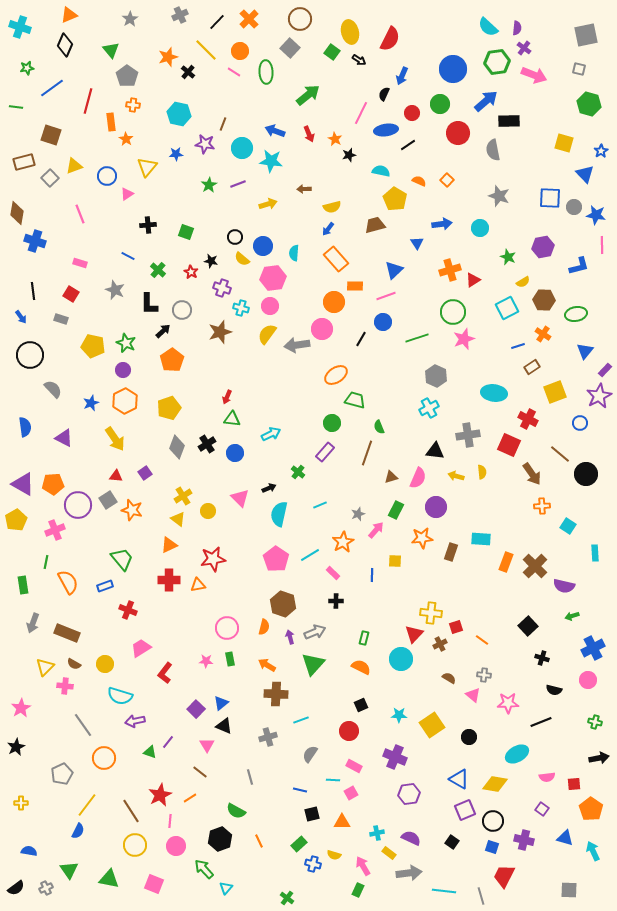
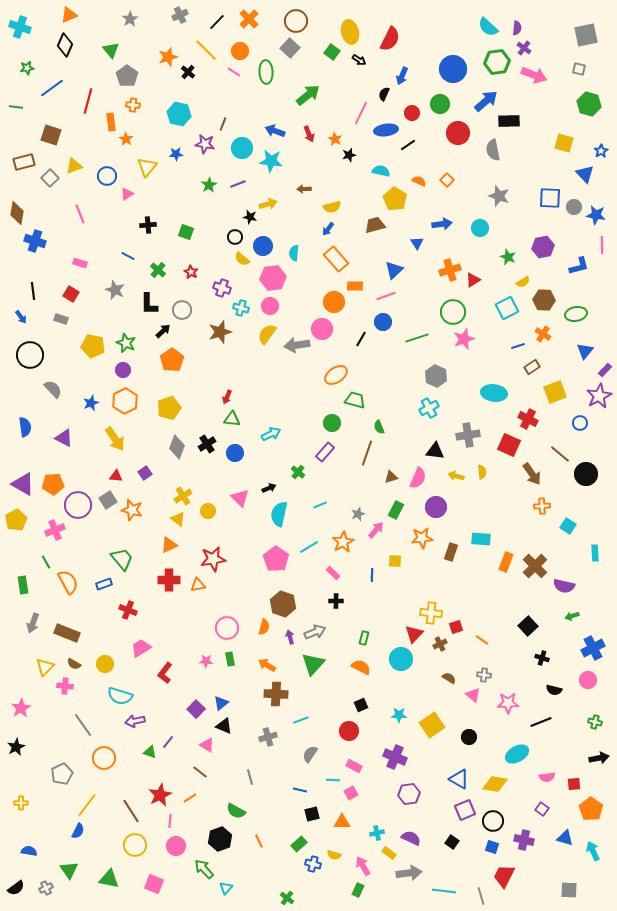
brown circle at (300, 19): moved 4 px left, 2 px down
black star at (211, 261): moved 39 px right, 44 px up
cyan line at (310, 555): moved 1 px left, 8 px up
green line at (46, 562): rotated 40 degrees counterclockwise
blue rectangle at (105, 586): moved 1 px left, 2 px up
pink triangle at (207, 745): rotated 28 degrees counterclockwise
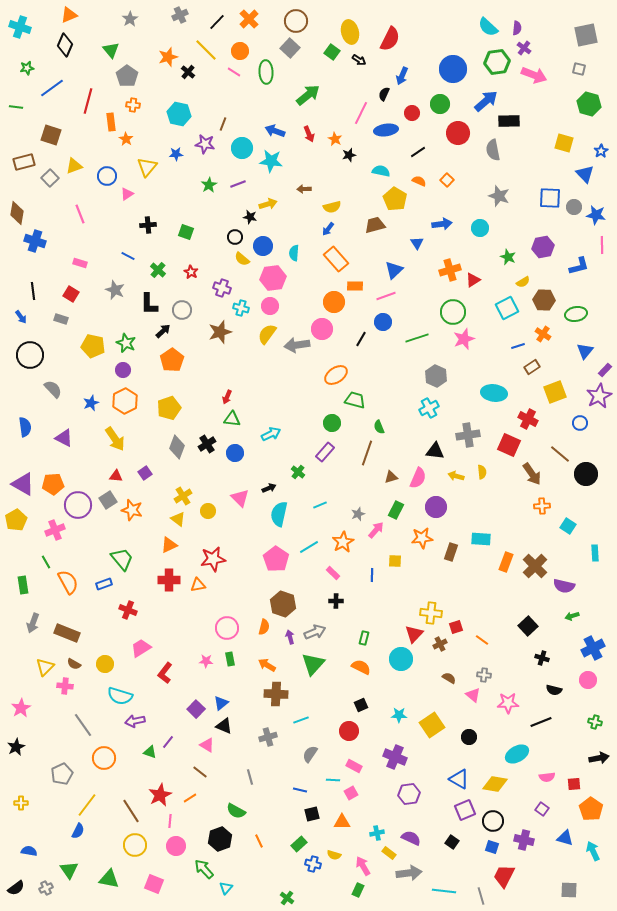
black line at (408, 145): moved 10 px right, 7 px down
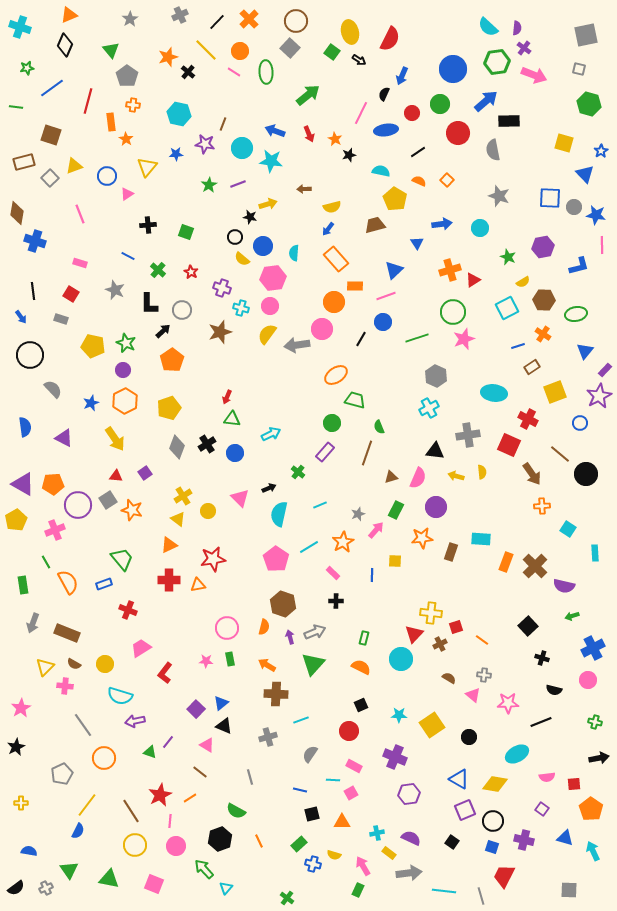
cyan square at (568, 526): moved 3 px down
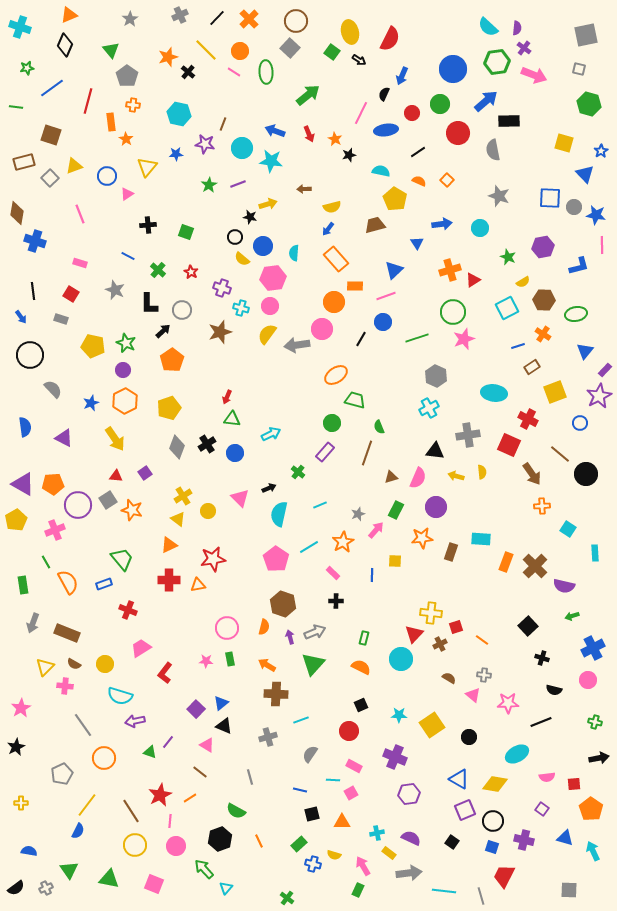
black line at (217, 22): moved 4 px up
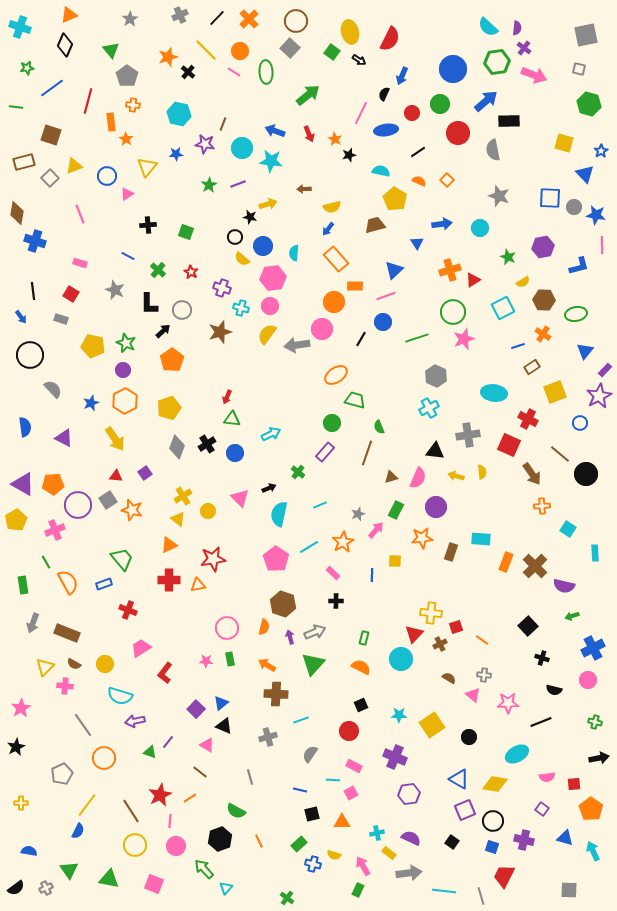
cyan square at (507, 308): moved 4 px left
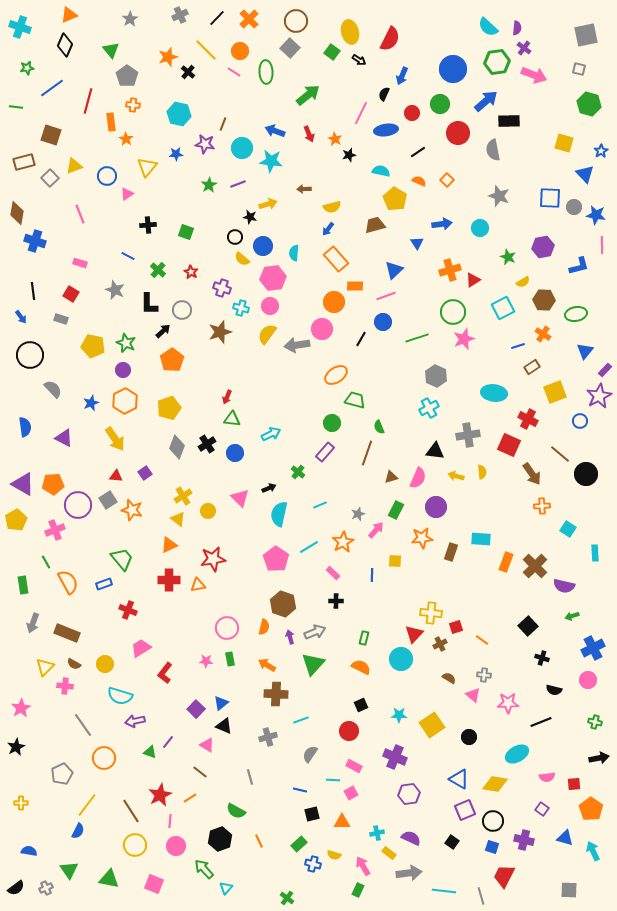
blue circle at (580, 423): moved 2 px up
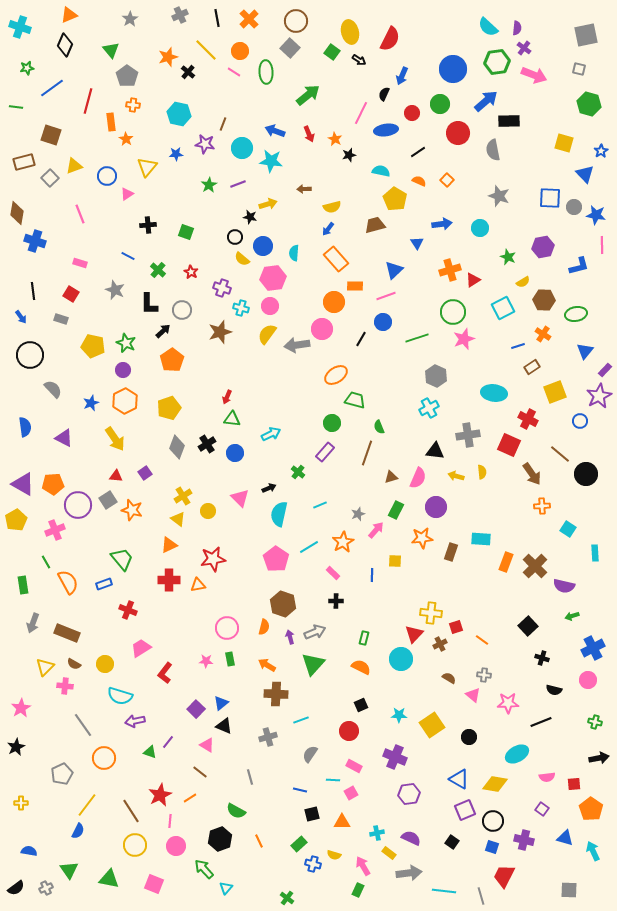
black line at (217, 18): rotated 54 degrees counterclockwise
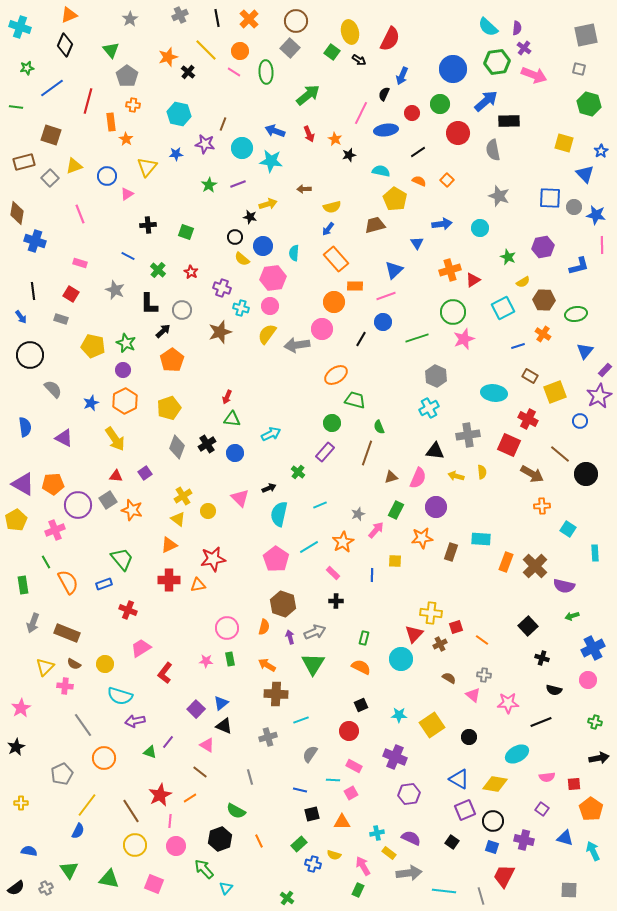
brown rectangle at (532, 367): moved 2 px left, 9 px down; rotated 63 degrees clockwise
brown arrow at (532, 474): rotated 25 degrees counterclockwise
green triangle at (313, 664): rotated 10 degrees counterclockwise
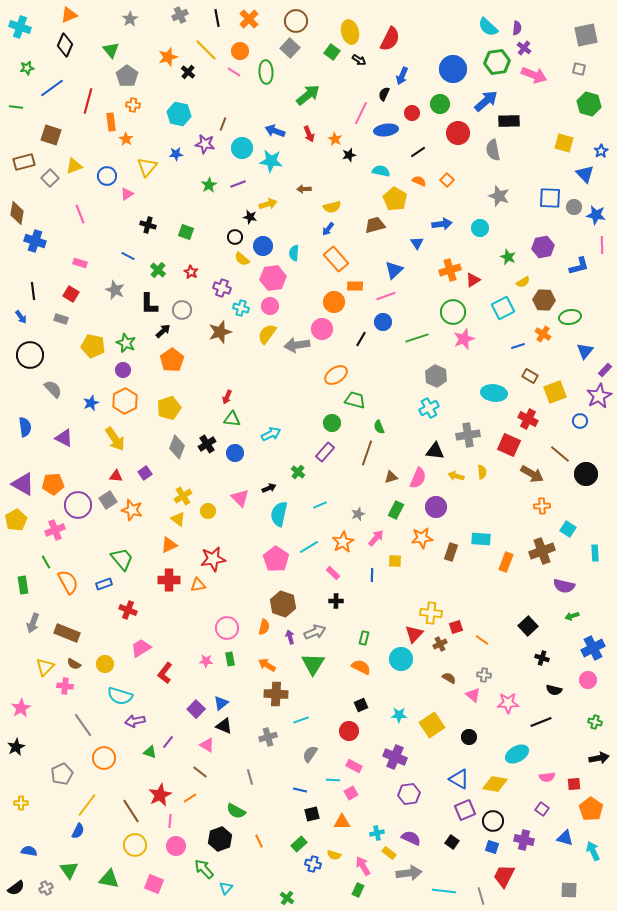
black cross at (148, 225): rotated 21 degrees clockwise
green ellipse at (576, 314): moved 6 px left, 3 px down
pink arrow at (376, 530): moved 8 px down
brown cross at (535, 566): moved 7 px right, 15 px up; rotated 25 degrees clockwise
